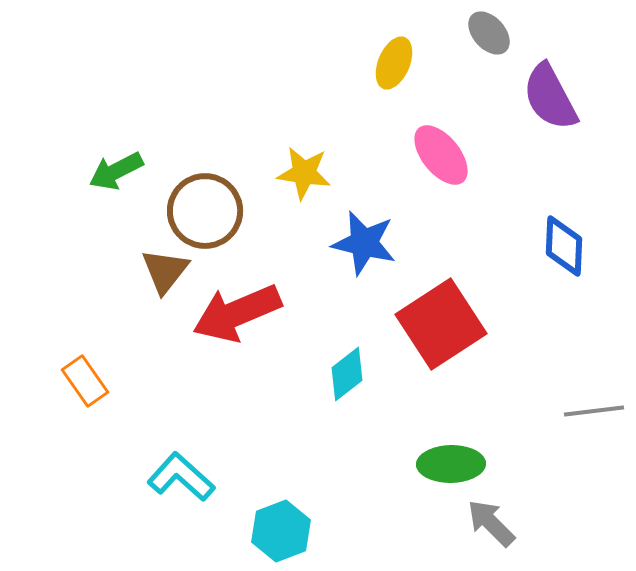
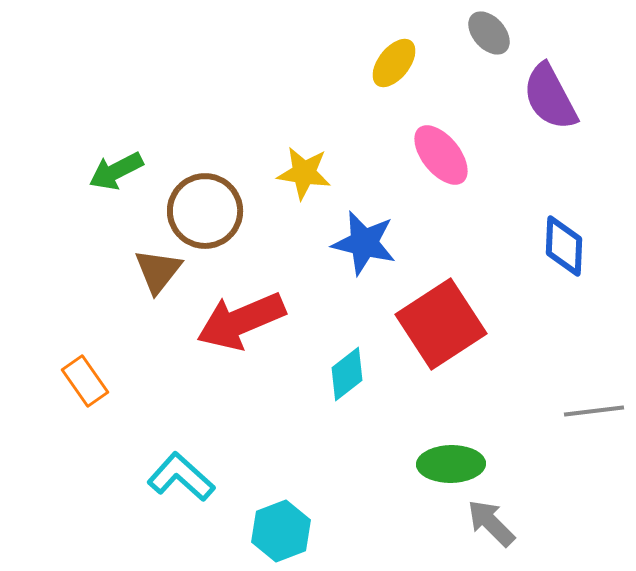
yellow ellipse: rotated 15 degrees clockwise
brown triangle: moved 7 px left
red arrow: moved 4 px right, 8 px down
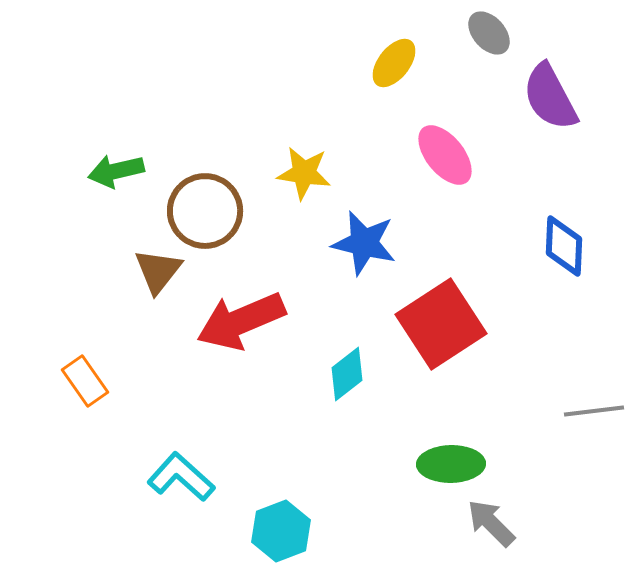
pink ellipse: moved 4 px right
green arrow: rotated 14 degrees clockwise
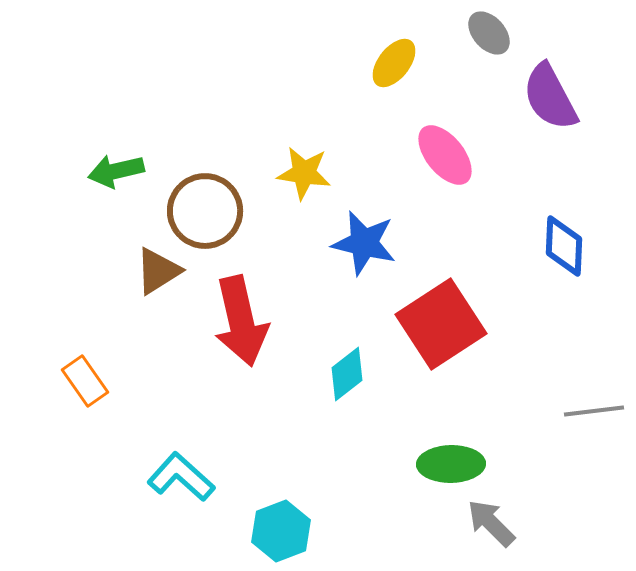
brown triangle: rotated 20 degrees clockwise
red arrow: rotated 80 degrees counterclockwise
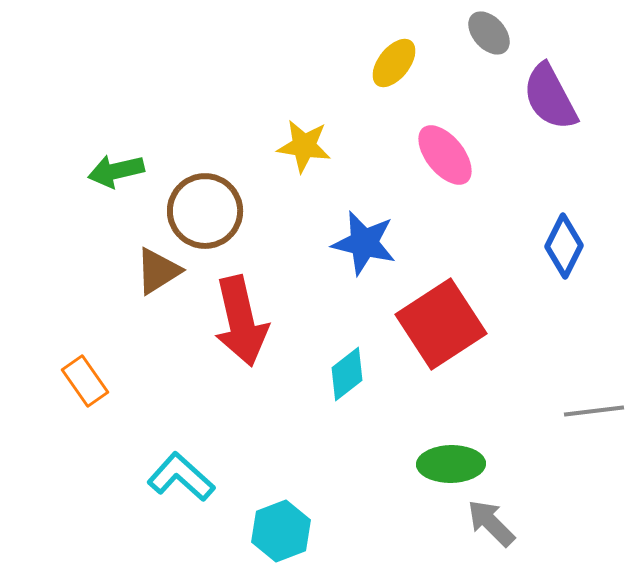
yellow star: moved 27 px up
blue diamond: rotated 24 degrees clockwise
